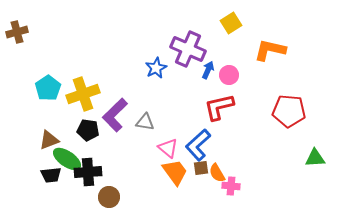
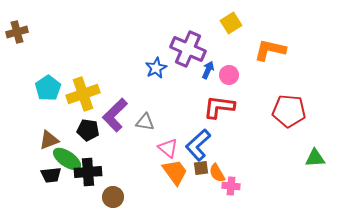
red L-shape: rotated 20 degrees clockwise
brown circle: moved 4 px right
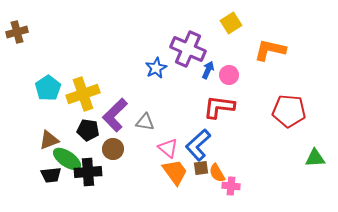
brown circle: moved 48 px up
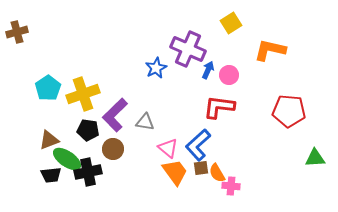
black cross: rotated 8 degrees counterclockwise
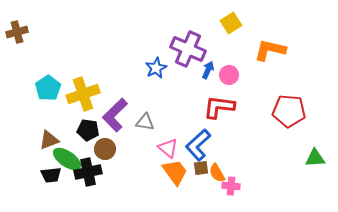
brown circle: moved 8 px left
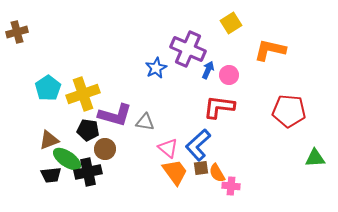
purple L-shape: rotated 120 degrees counterclockwise
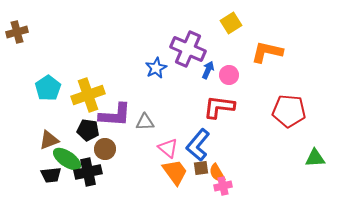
orange L-shape: moved 3 px left, 2 px down
yellow cross: moved 5 px right, 1 px down
purple L-shape: rotated 12 degrees counterclockwise
gray triangle: rotated 12 degrees counterclockwise
blue L-shape: rotated 8 degrees counterclockwise
pink cross: moved 8 px left; rotated 18 degrees counterclockwise
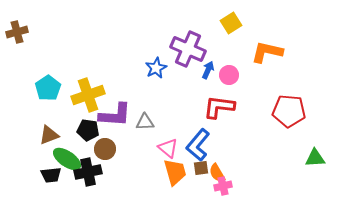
brown triangle: moved 5 px up
orange trapezoid: rotated 20 degrees clockwise
